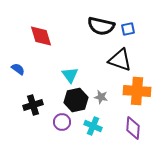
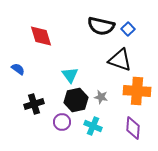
blue square: rotated 32 degrees counterclockwise
black cross: moved 1 px right, 1 px up
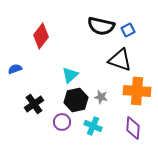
blue square: moved 1 px down; rotated 16 degrees clockwise
red diamond: rotated 55 degrees clockwise
blue semicircle: moved 3 px left; rotated 56 degrees counterclockwise
cyan triangle: rotated 24 degrees clockwise
black cross: rotated 18 degrees counterclockwise
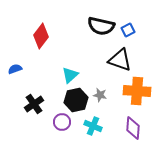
gray star: moved 1 px left, 2 px up
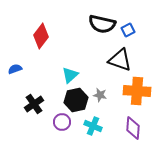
black semicircle: moved 1 px right, 2 px up
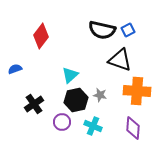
black semicircle: moved 6 px down
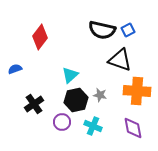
red diamond: moved 1 px left, 1 px down
purple diamond: rotated 15 degrees counterclockwise
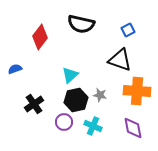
black semicircle: moved 21 px left, 6 px up
purple circle: moved 2 px right
